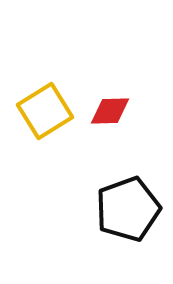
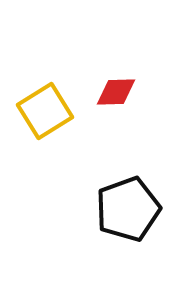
red diamond: moved 6 px right, 19 px up
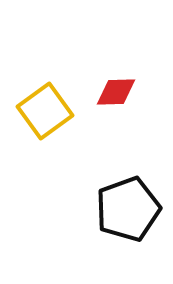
yellow square: rotated 4 degrees counterclockwise
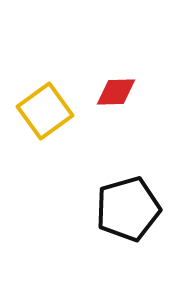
black pentagon: rotated 4 degrees clockwise
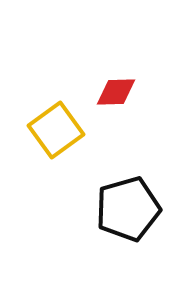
yellow square: moved 11 px right, 19 px down
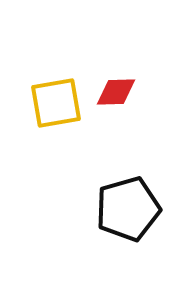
yellow square: moved 27 px up; rotated 26 degrees clockwise
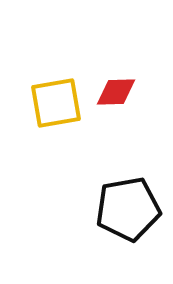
black pentagon: rotated 6 degrees clockwise
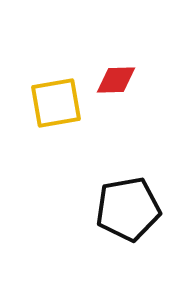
red diamond: moved 12 px up
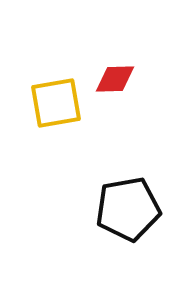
red diamond: moved 1 px left, 1 px up
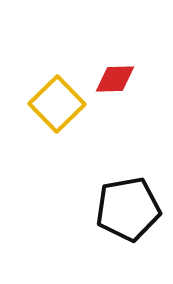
yellow square: moved 1 px right, 1 px down; rotated 34 degrees counterclockwise
